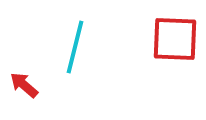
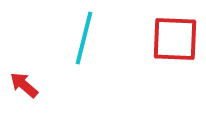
cyan line: moved 9 px right, 9 px up
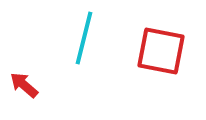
red square: moved 14 px left, 12 px down; rotated 9 degrees clockwise
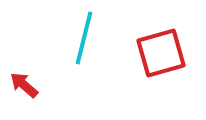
red square: moved 2 px down; rotated 27 degrees counterclockwise
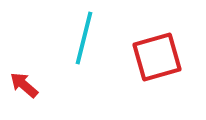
red square: moved 4 px left, 4 px down
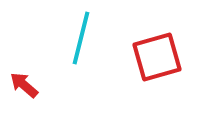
cyan line: moved 3 px left
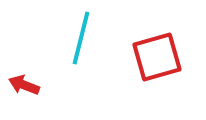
red arrow: rotated 20 degrees counterclockwise
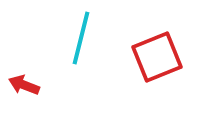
red square: rotated 6 degrees counterclockwise
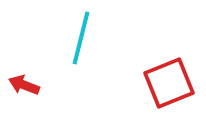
red square: moved 12 px right, 26 px down
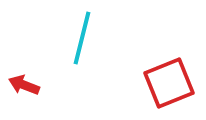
cyan line: moved 1 px right
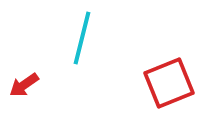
red arrow: rotated 56 degrees counterclockwise
